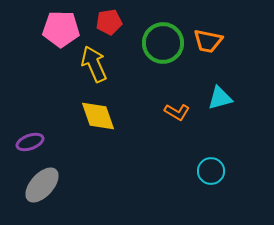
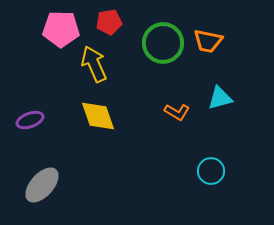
purple ellipse: moved 22 px up
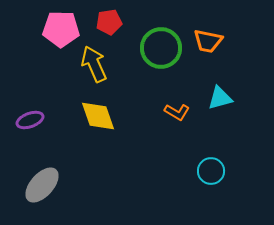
green circle: moved 2 px left, 5 px down
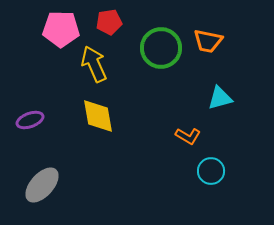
orange L-shape: moved 11 px right, 24 px down
yellow diamond: rotated 9 degrees clockwise
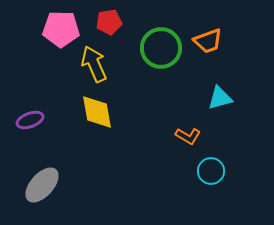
orange trapezoid: rotated 32 degrees counterclockwise
yellow diamond: moved 1 px left, 4 px up
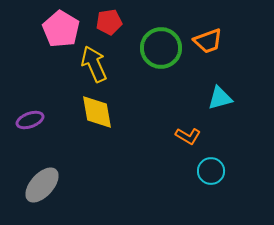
pink pentagon: rotated 30 degrees clockwise
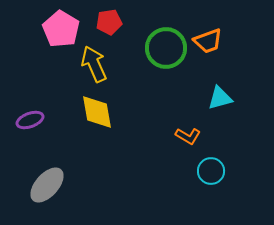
green circle: moved 5 px right
gray ellipse: moved 5 px right
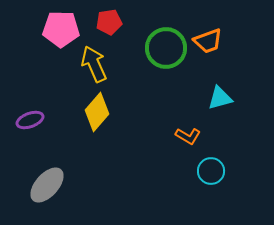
pink pentagon: rotated 30 degrees counterclockwise
yellow diamond: rotated 51 degrees clockwise
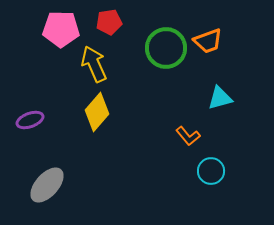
orange L-shape: rotated 20 degrees clockwise
